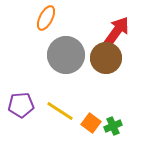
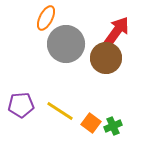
gray circle: moved 11 px up
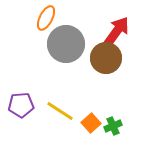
orange square: rotated 12 degrees clockwise
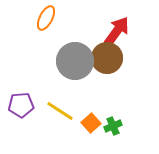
gray circle: moved 9 px right, 17 px down
brown circle: moved 1 px right
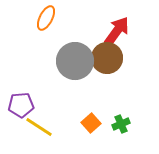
yellow line: moved 21 px left, 16 px down
green cross: moved 8 px right, 2 px up
